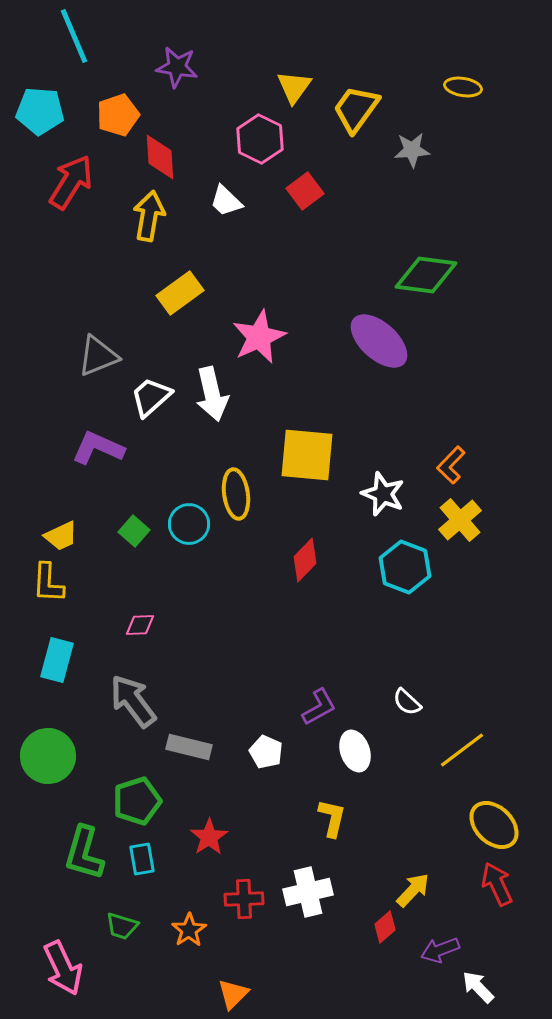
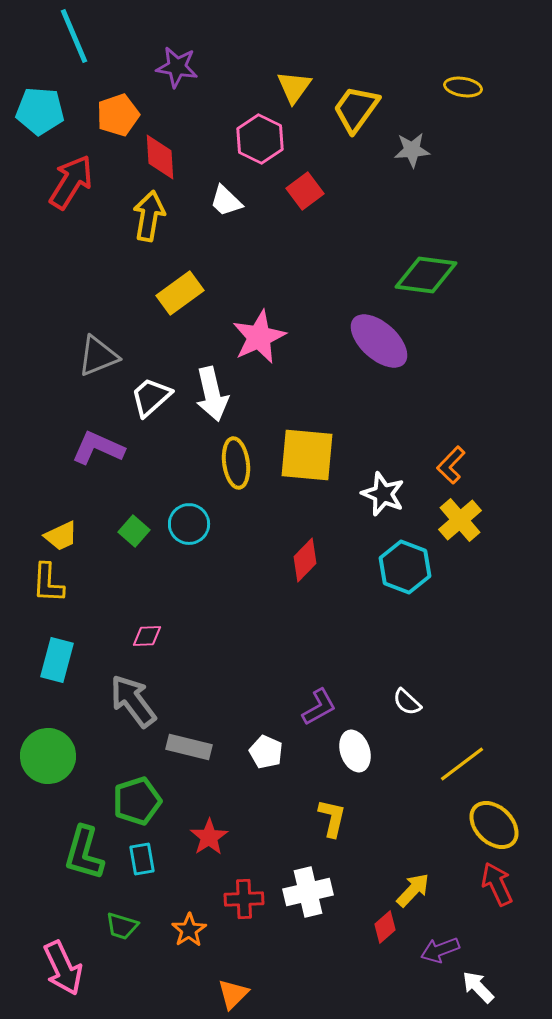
yellow ellipse at (236, 494): moved 31 px up
pink diamond at (140, 625): moved 7 px right, 11 px down
yellow line at (462, 750): moved 14 px down
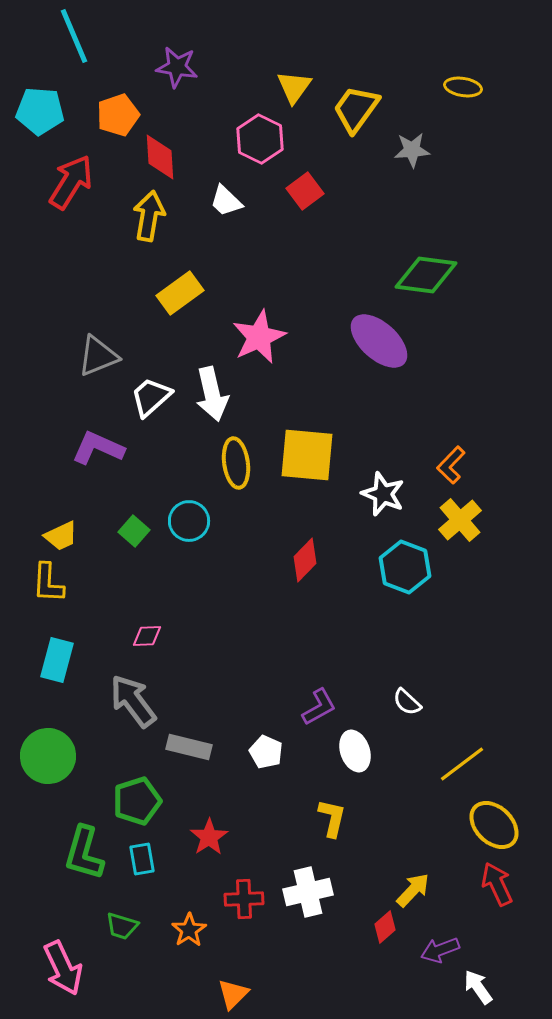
cyan circle at (189, 524): moved 3 px up
white arrow at (478, 987): rotated 9 degrees clockwise
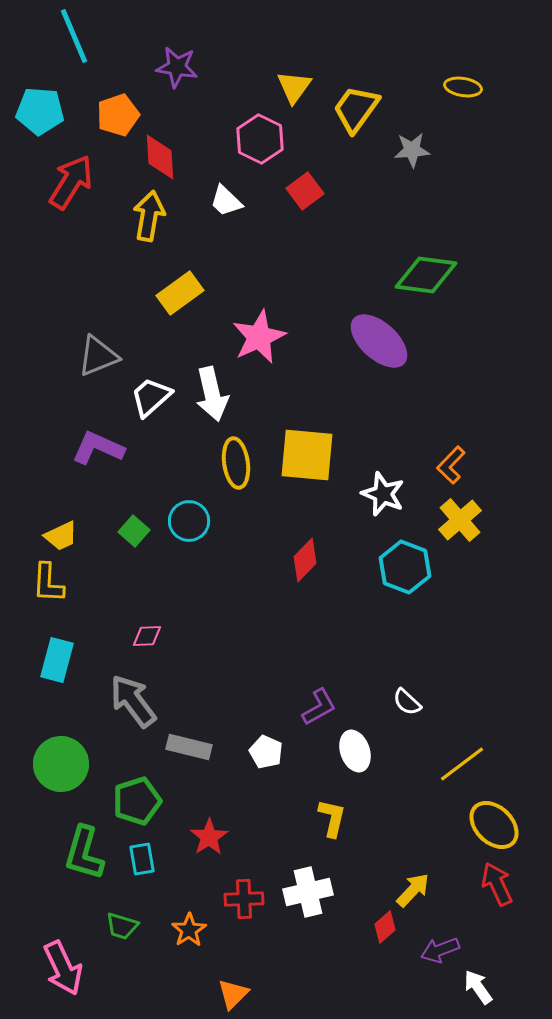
green circle at (48, 756): moved 13 px right, 8 px down
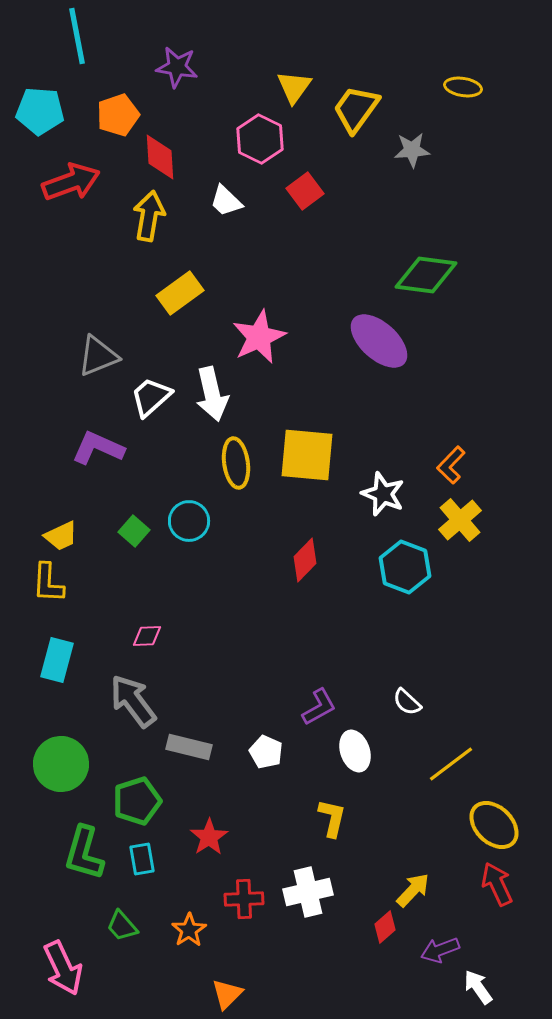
cyan line at (74, 36): moved 3 px right; rotated 12 degrees clockwise
red arrow at (71, 182): rotated 38 degrees clockwise
yellow line at (462, 764): moved 11 px left
green trapezoid at (122, 926): rotated 32 degrees clockwise
orange triangle at (233, 994): moved 6 px left
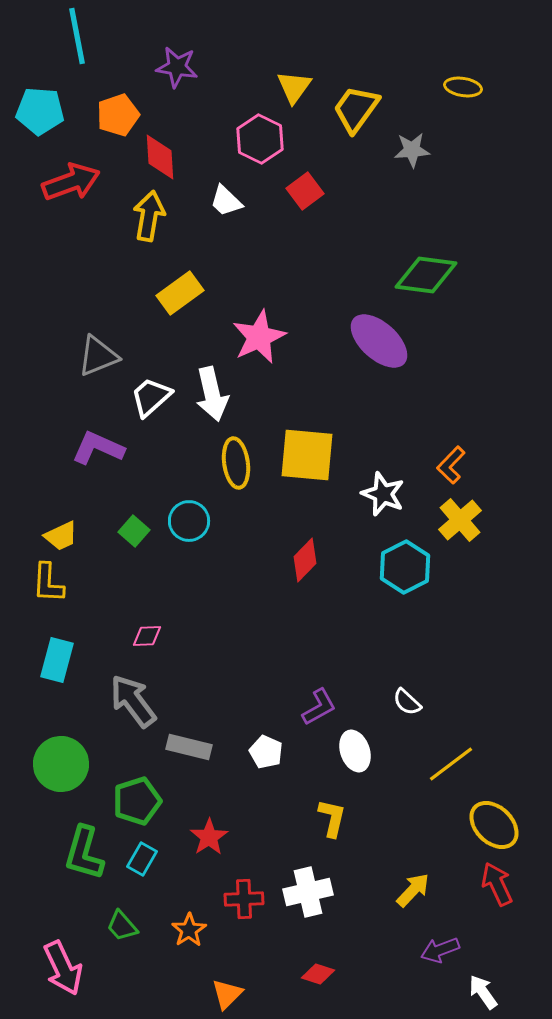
cyan hexagon at (405, 567): rotated 12 degrees clockwise
cyan rectangle at (142, 859): rotated 40 degrees clockwise
red diamond at (385, 927): moved 67 px left, 47 px down; rotated 60 degrees clockwise
white arrow at (478, 987): moved 5 px right, 5 px down
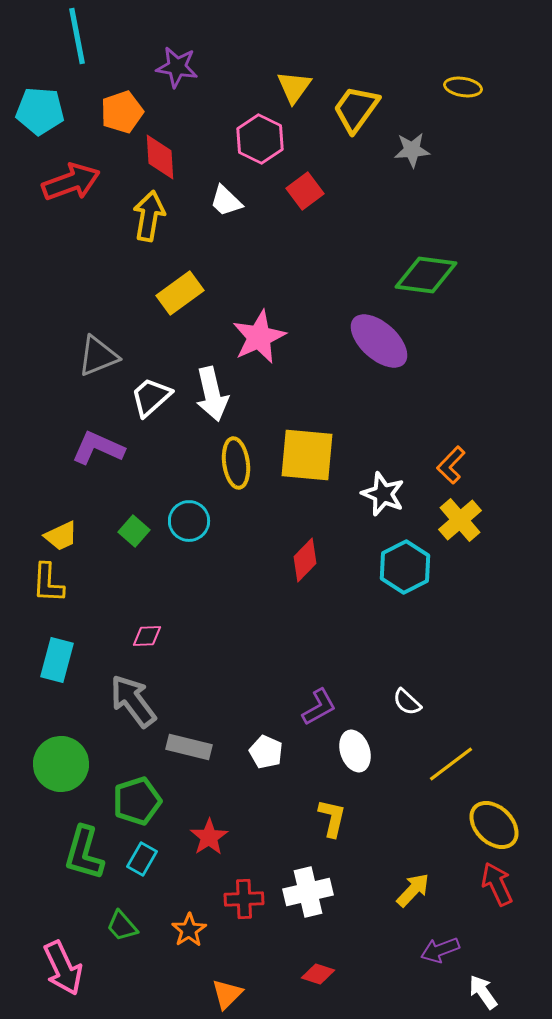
orange pentagon at (118, 115): moved 4 px right, 3 px up
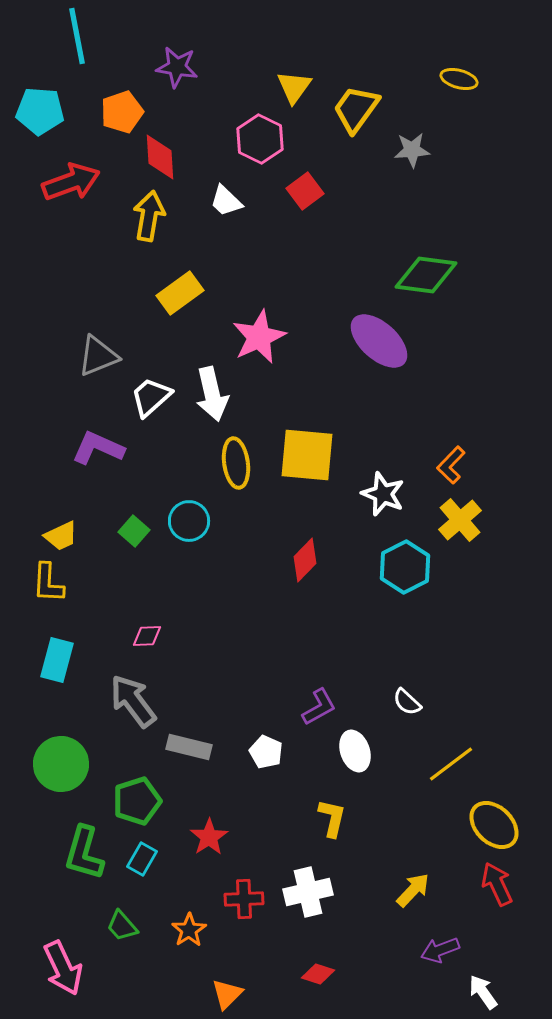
yellow ellipse at (463, 87): moved 4 px left, 8 px up; rotated 6 degrees clockwise
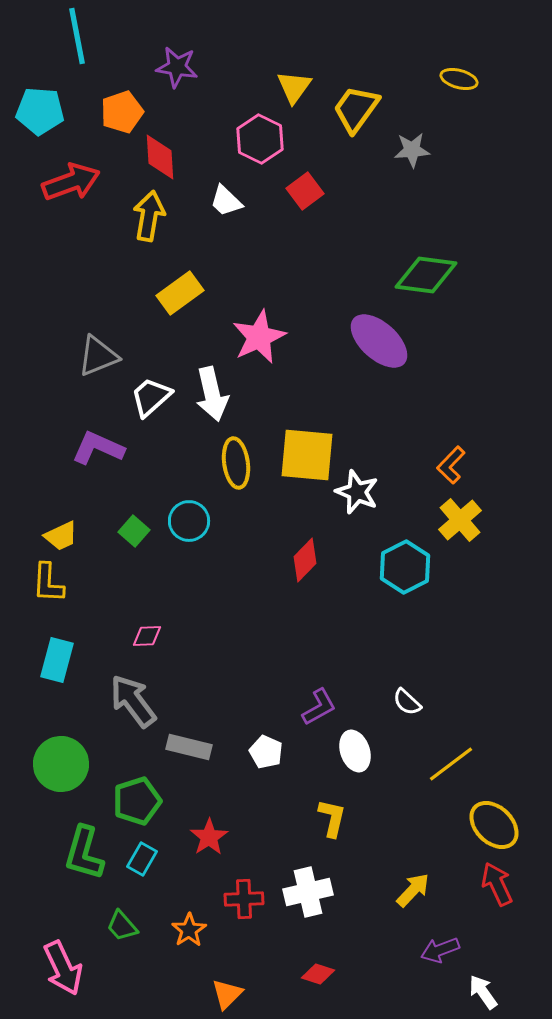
white star at (383, 494): moved 26 px left, 2 px up
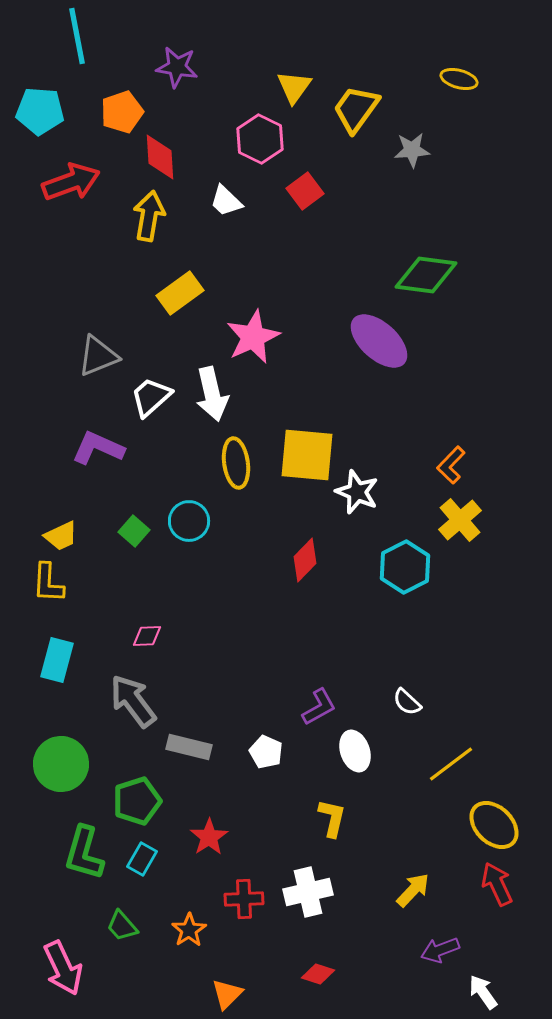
pink star at (259, 337): moved 6 px left
